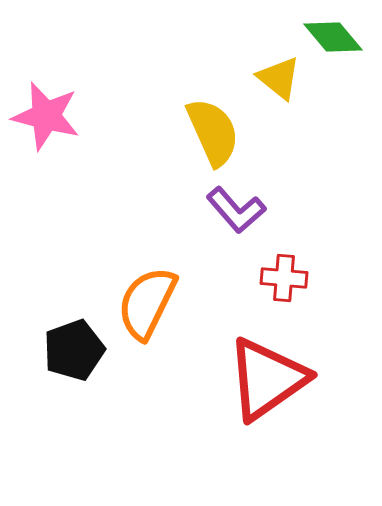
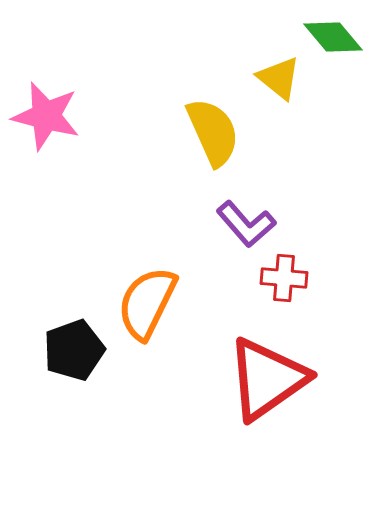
purple L-shape: moved 10 px right, 14 px down
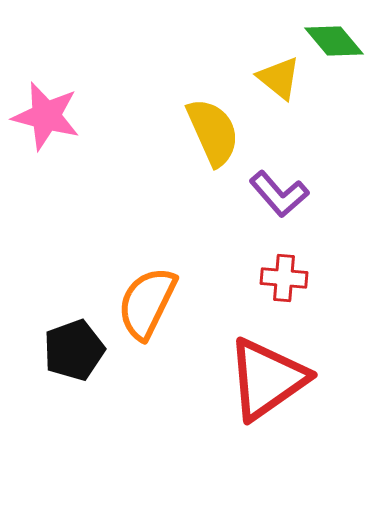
green diamond: moved 1 px right, 4 px down
purple L-shape: moved 33 px right, 30 px up
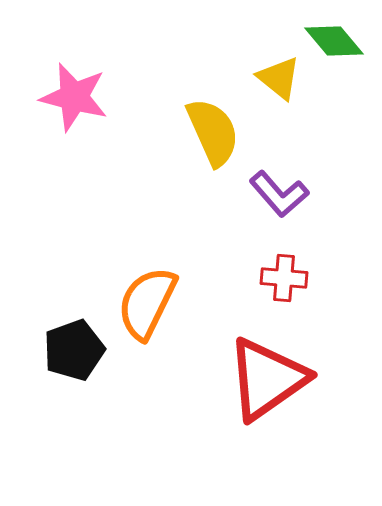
pink star: moved 28 px right, 19 px up
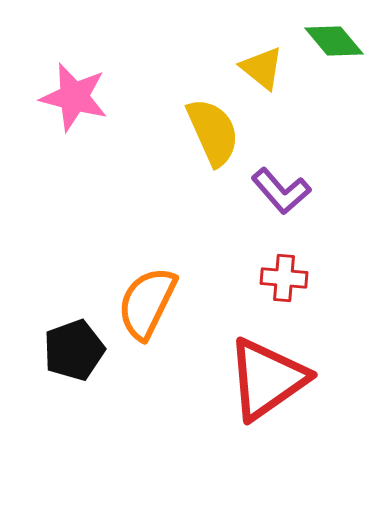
yellow triangle: moved 17 px left, 10 px up
purple L-shape: moved 2 px right, 3 px up
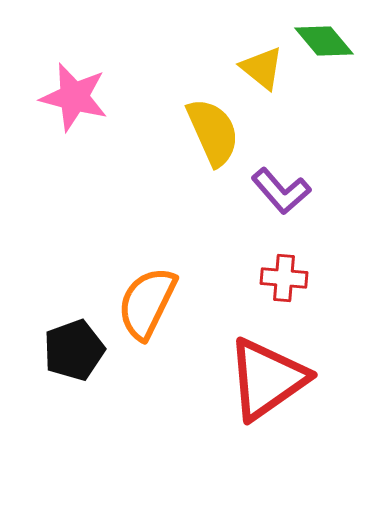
green diamond: moved 10 px left
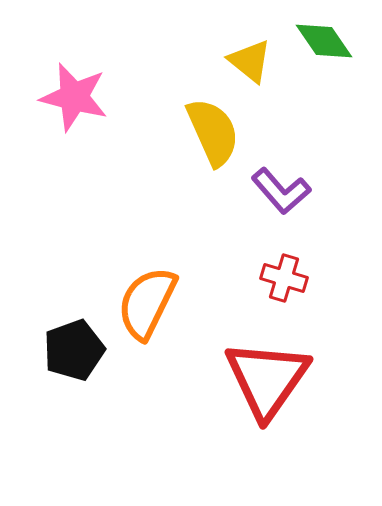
green diamond: rotated 6 degrees clockwise
yellow triangle: moved 12 px left, 7 px up
red cross: rotated 12 degrees clockwise
red triangle: rotated 20 degrees counterclockwise
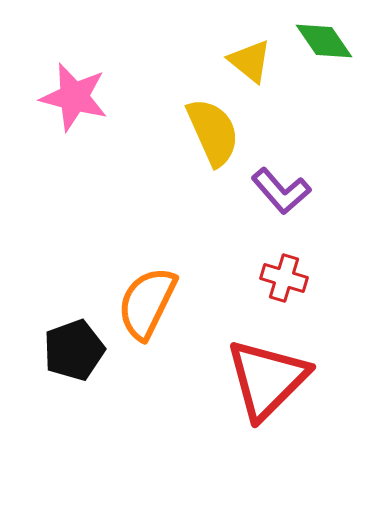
red triangle: rotated 10 degrees clockwise
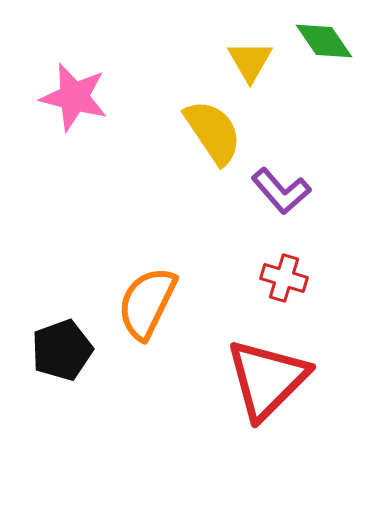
yellow triangle: rotated 21 degrees clockwise
yellow semicircle: rotated 10 degrees counterclockwise
black pentagon: moved 12 px left
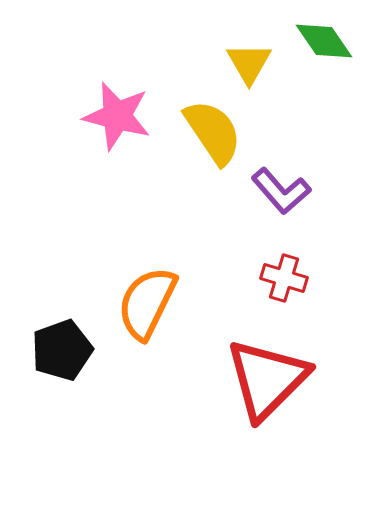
yellow triangle: moved 1 px left, 2 px down
pink star: moved 43 px right, 19 px down
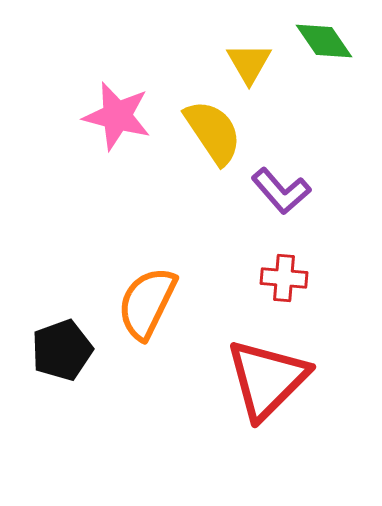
red cross: rotated 12 degrees counterclockwise
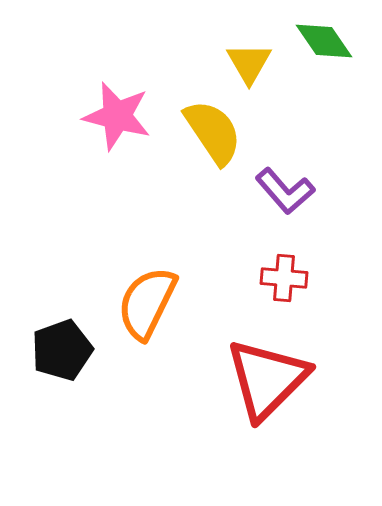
purple L-shape: moved 4 px right
